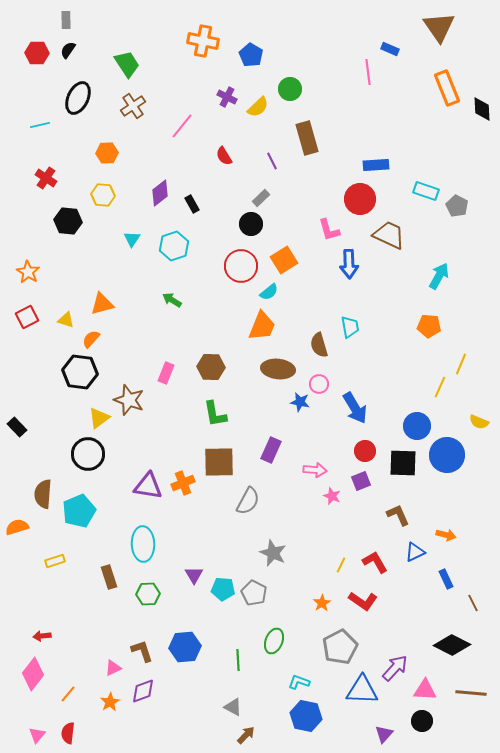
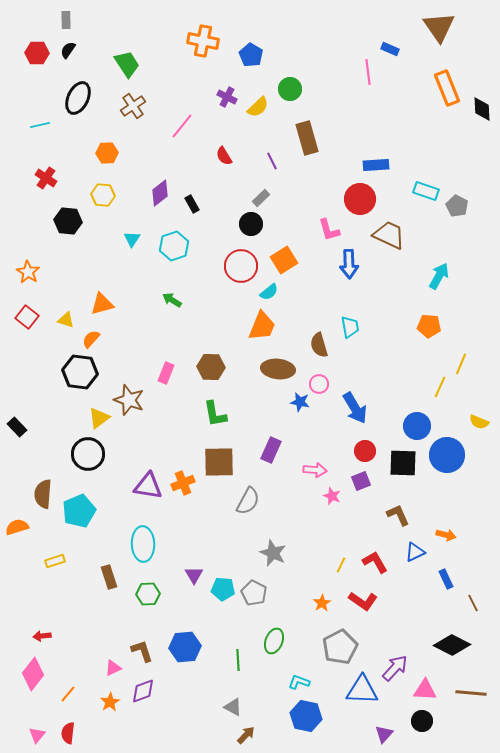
red square at (27, 317): rotated 25 degrees counterclockwise
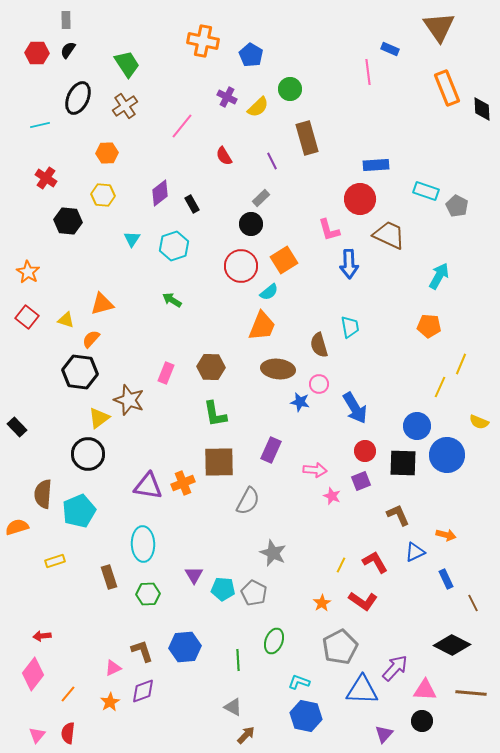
brown cross at (133, 106): moved 8 px left
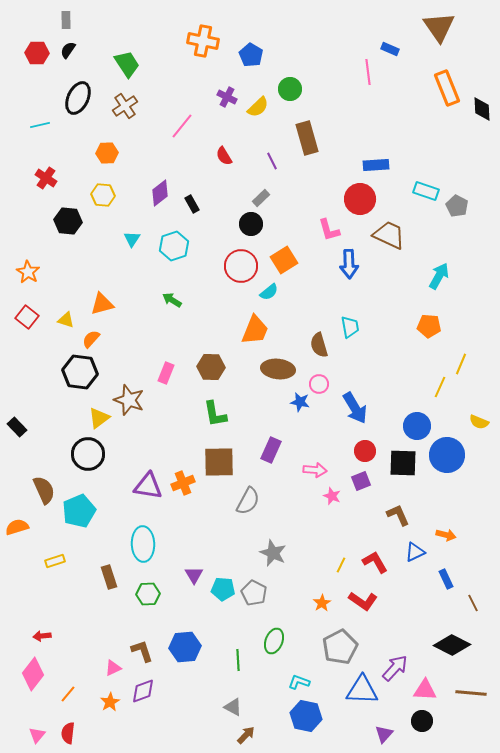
orange trapezoid at (262, 326): moved 7 px left, 4 px down
brown semicircle at (43, 494): moved 1 px right, 4 px up; rotated 152 degrees clockwise
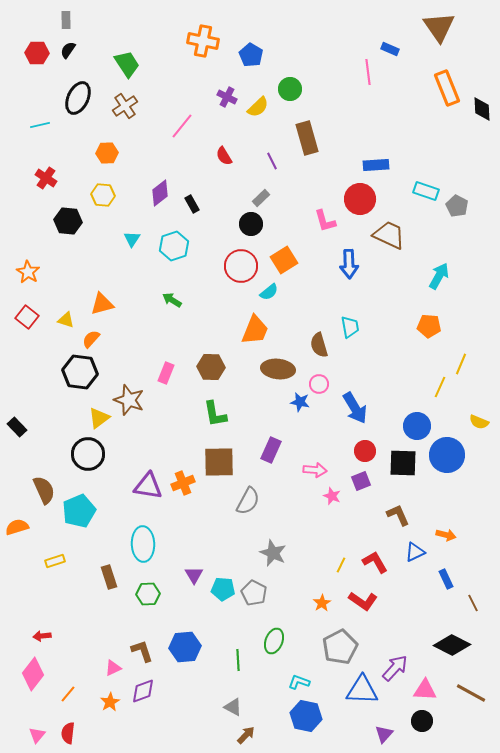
pink L-shape at (329, 230): moved 4 px left, 9 px up
brown line at (471, 693): rotated 24 degrees clockwise
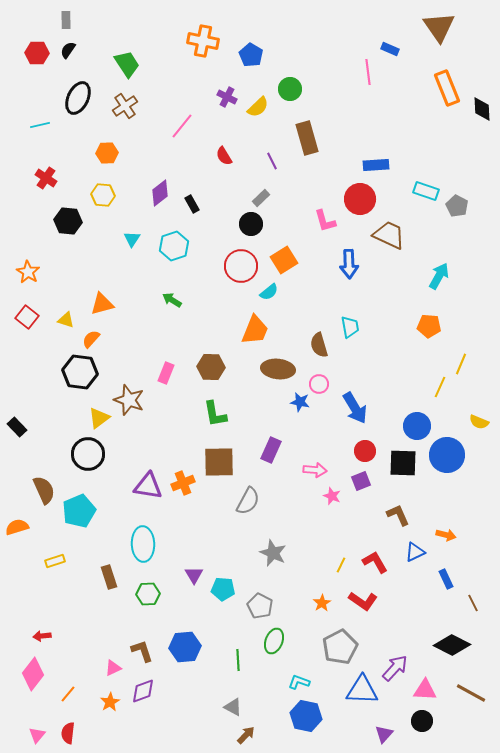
gray pentagon at (254, 593): moved 6 px right, 13 px down
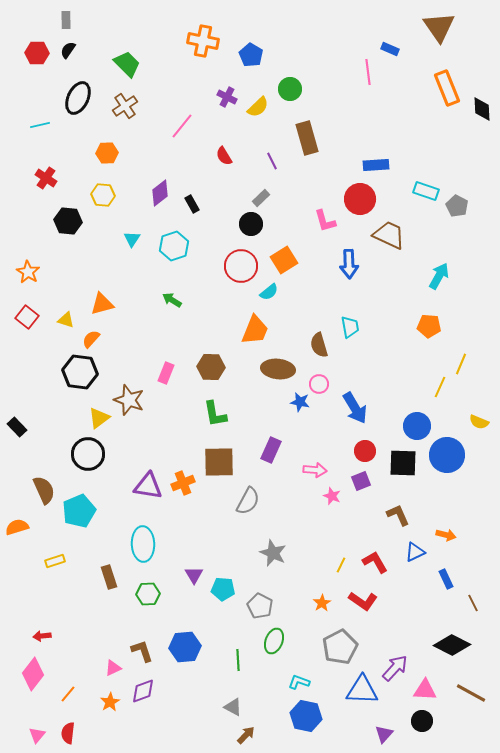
green trapezoid at (127, 64): rotated 12 degrees counterclockwise
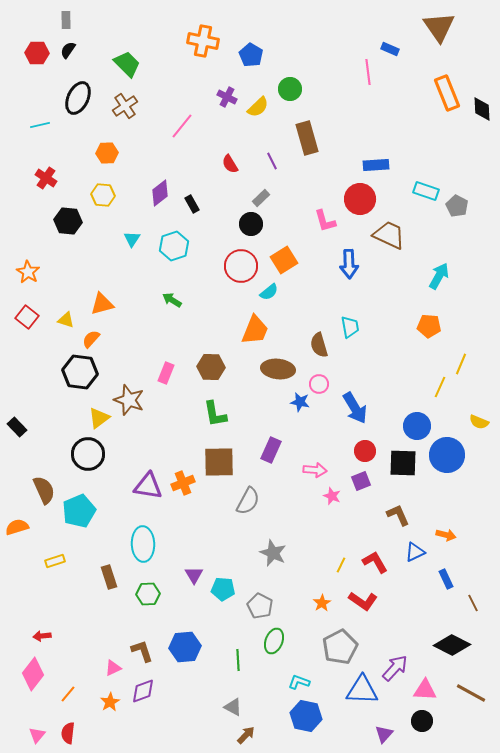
orange rectangle at (447, 88): moved 5 px down
red semicircle at (224, 156): moved 6 px right, 8 px down
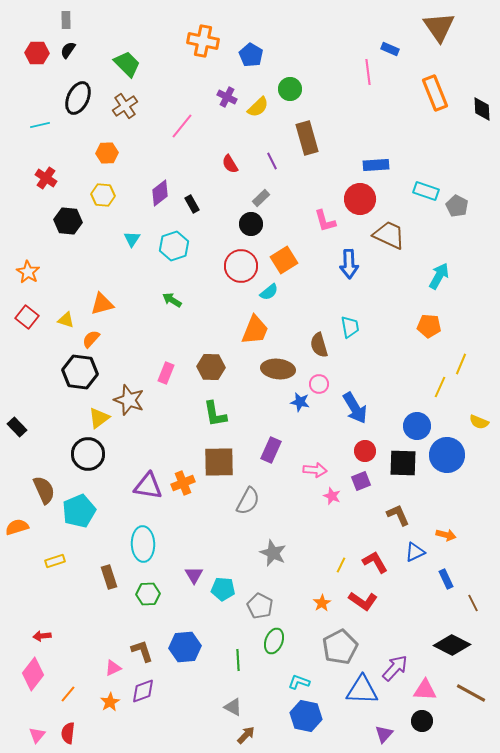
orange rectangle at (447, 93): moved 12 px left
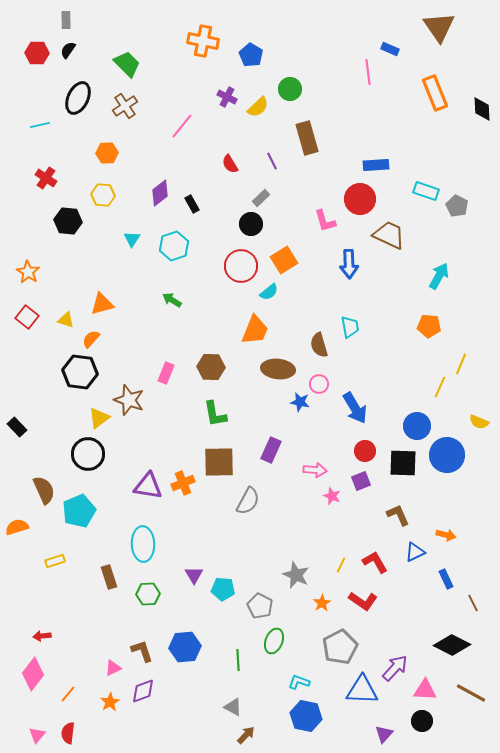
gray star at (273, 553): moved 23 px right, 22 px down
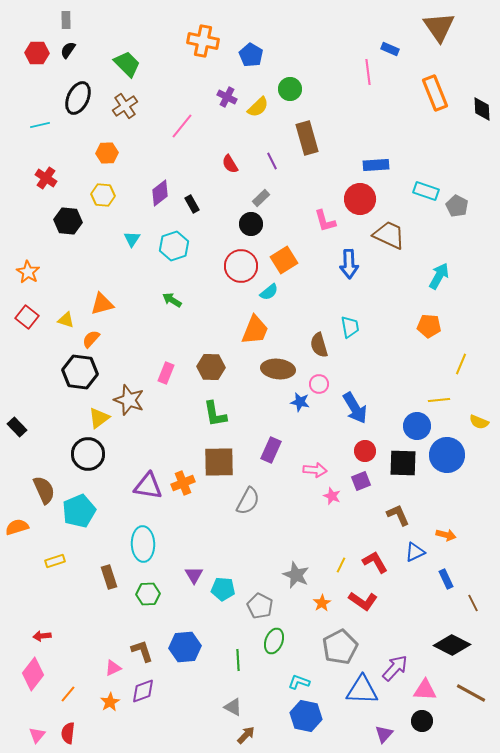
yellow line at (440, 387): moved 1 px left, 13 px down; rotated 60 degrees clockwise
